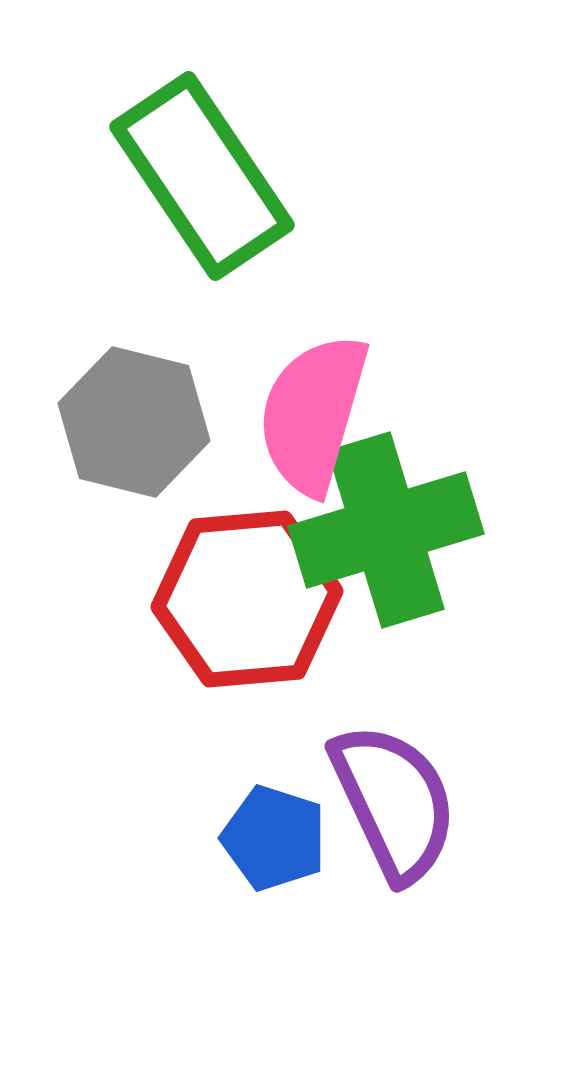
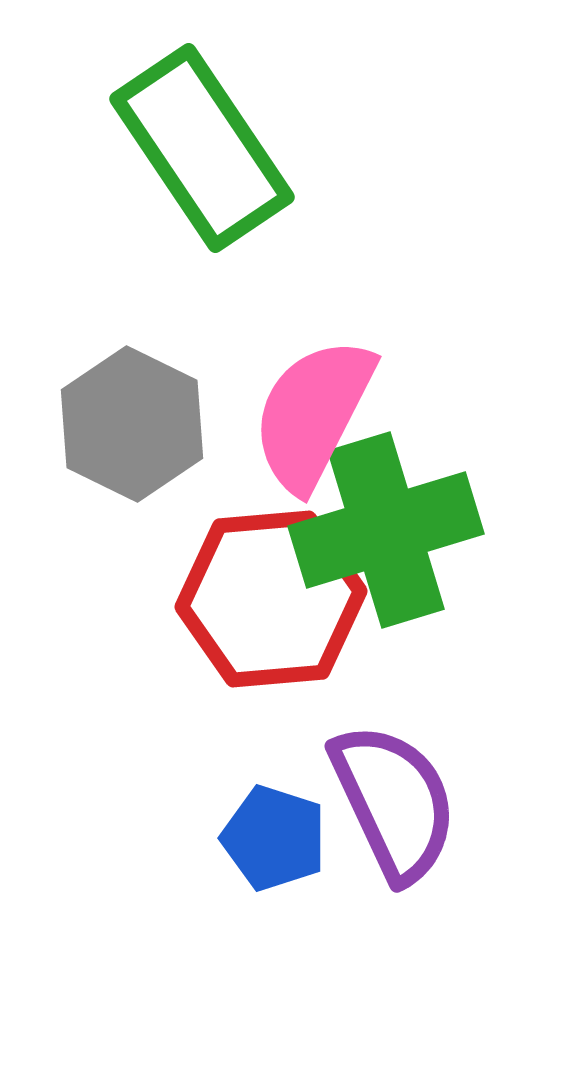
green rectangle: moved 28 px up
pink semicircle: rotated 11 degrees clockwise
gray hexagon: moved 2 px left, 2 px down; rotated 12 degrees clockwise
red hexagon: moved 24 px right
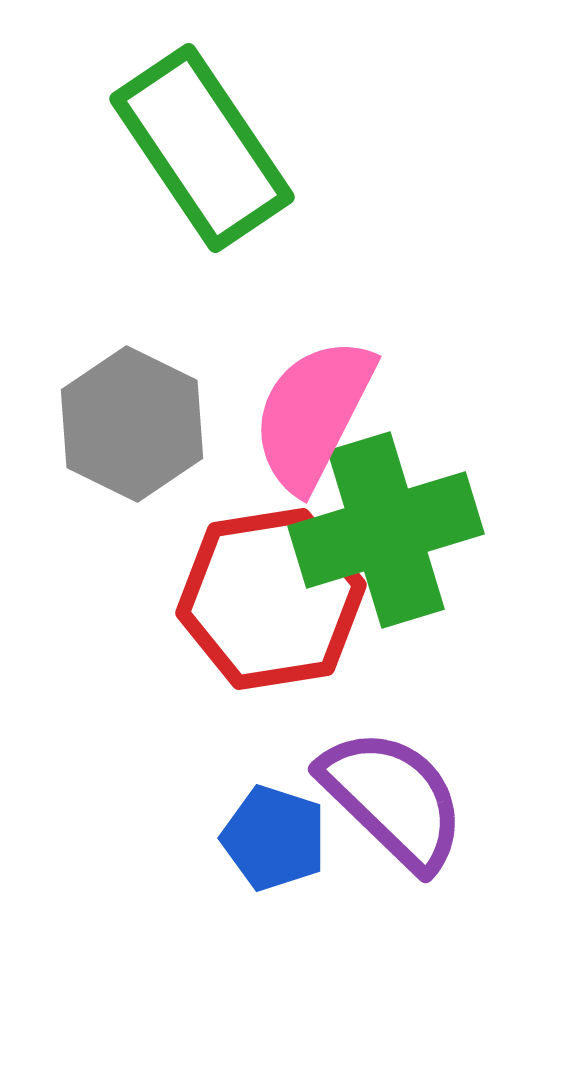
red hexagon: rotated 4 degrees counterclockwise
purple semicircle: moved 1 px left, 3 px up; rotated 21 degrees counterclockwise
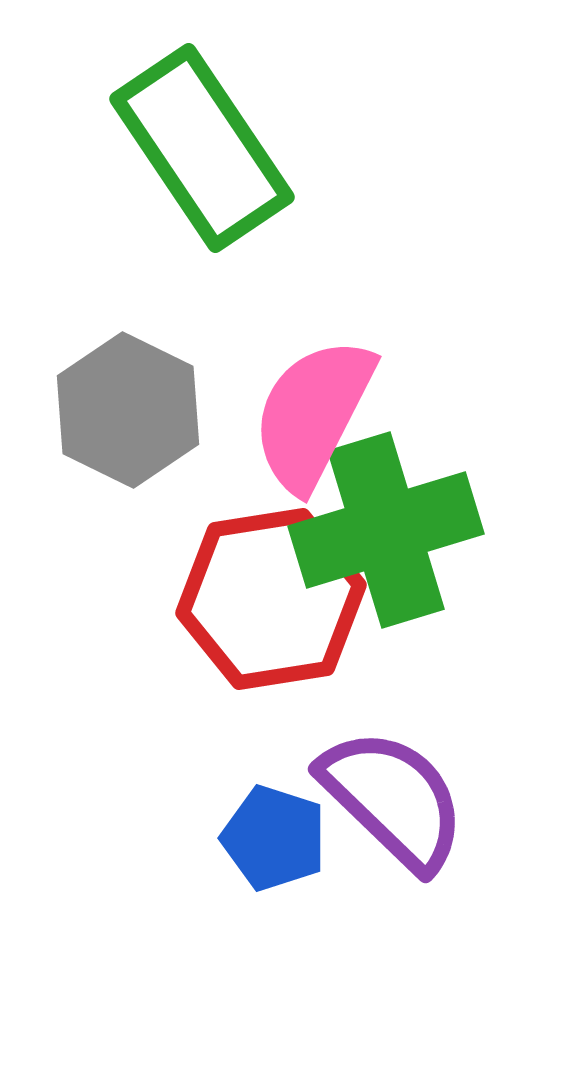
gray hexagon: moved 4 px left, 14 px up
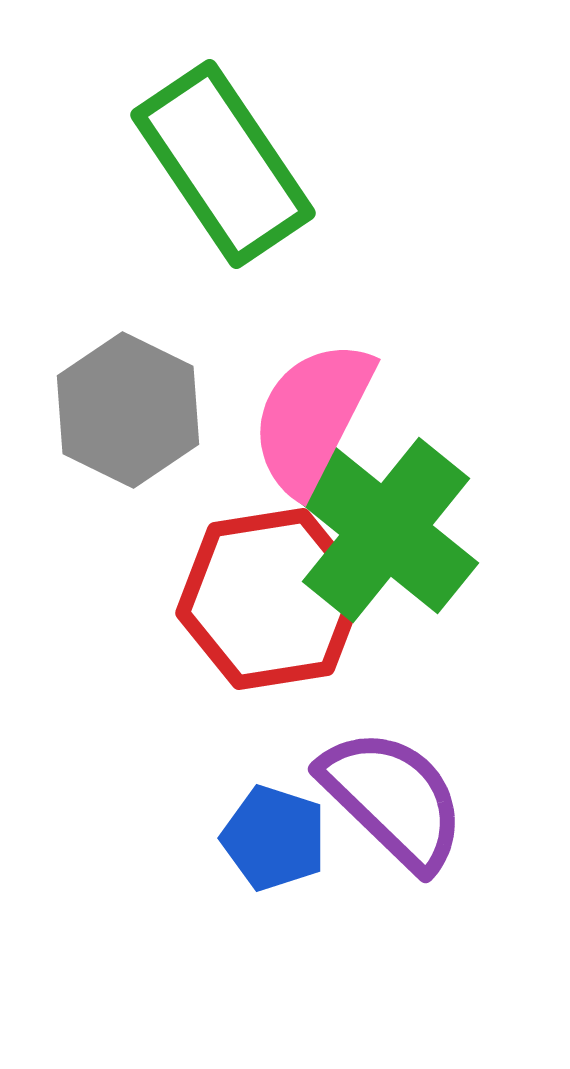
green rectangle: moved 21 px right, 16 px down
pink semicircle: moved 1 px left, 3 px down
green cross: rotated 34 degrees counterclockwise
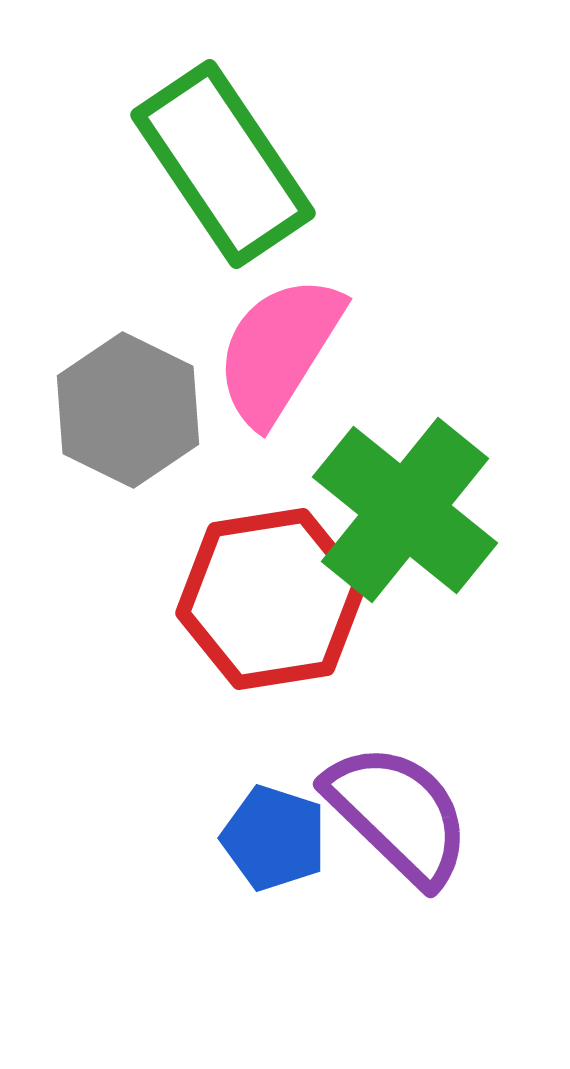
pink semicircle: moved 33 px left, 67 px up; rotated 5 degrees clockwise
green cross: moved 19 px right, 20 px up
purple semicircle: moved 5 px right, 15 px down
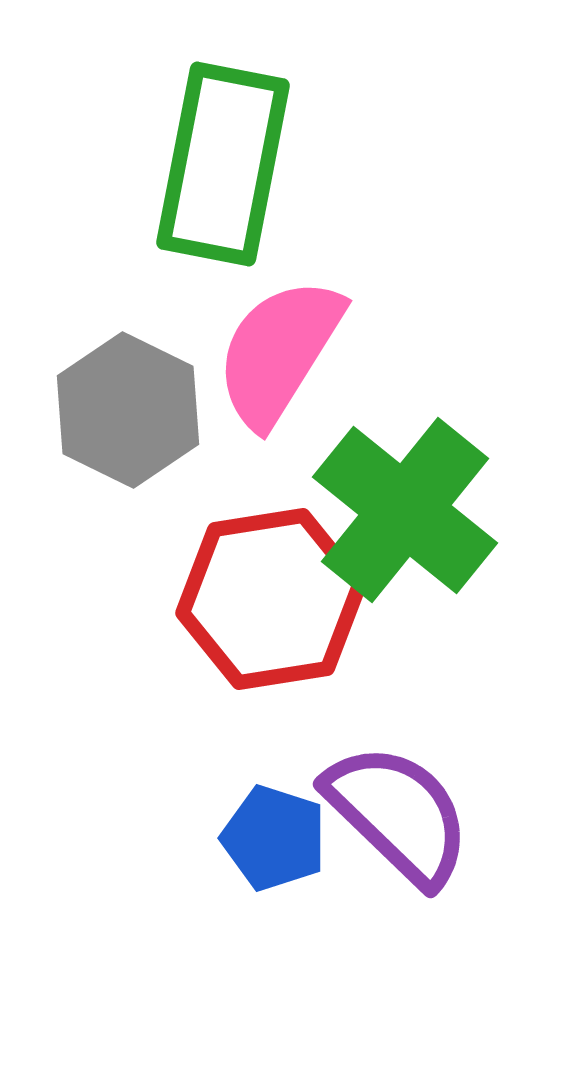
green rectangle: rotated 45 degrees clockwise
pink semicircle: moved 2 px down
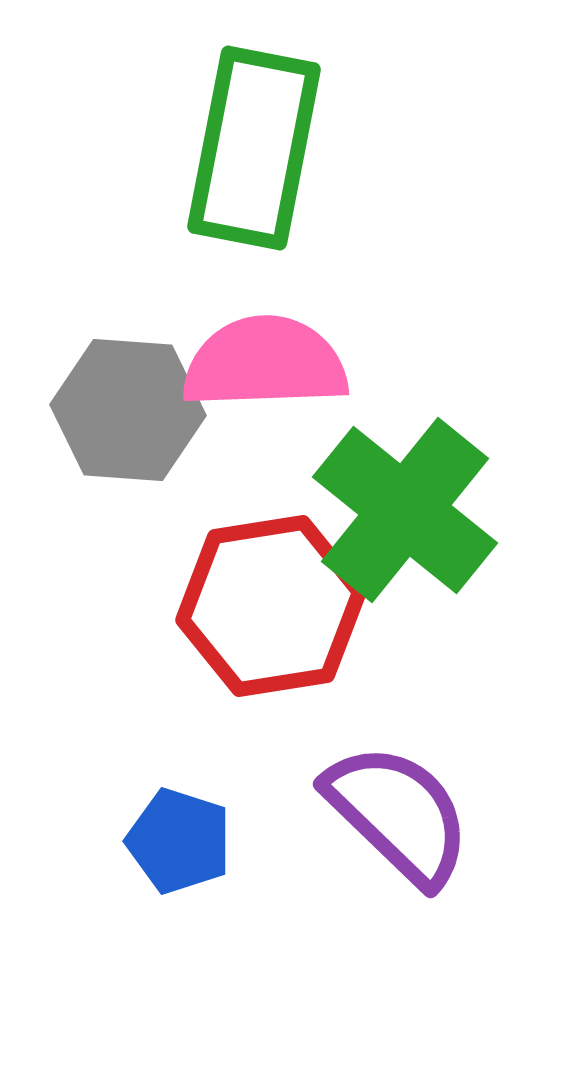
green rectangle: moved 31 px right, 16 px up
pink semicircle: moved 14 px left, 11 px down; rotated 56 degrees clockwise
gray hexagon: rotated 22 degrees counterclockwise
red hexagon: moved 7 px down
blue pentagon: moved 95 px left, 3 px down
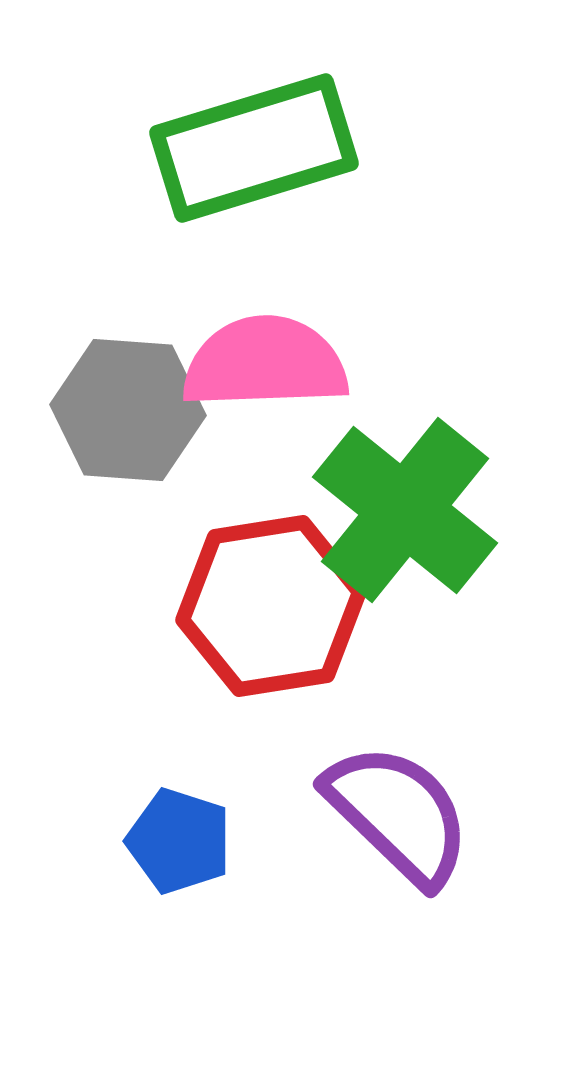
green rectangle: rotated 62 degrees clockwise
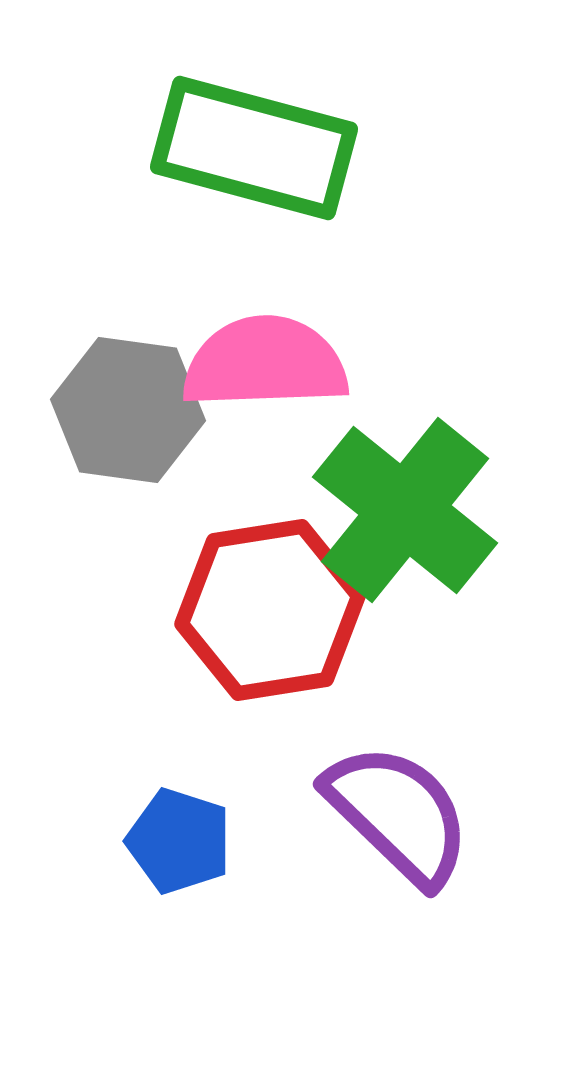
green rectangle: rotated 32 degrees clockwise
gray hexagon: rotated 4 degrees clockwise
red hexagon: moved 1 px left, 4 px down
